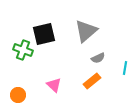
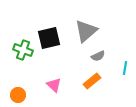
black square: moved 5 px right, 4 px down
gray semicircle: moved 2 px up
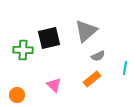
green cross: rotated 18 degrees counterclockwise
orange rectangle: moved 2 px up
orange circle: moved 1 px left
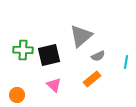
gray triangle: moved 5 px left, 5 px down
black square: moved 17 px down
cyan line: moved 1 px right, 6 px up
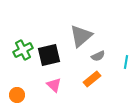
green cross: rotated 30 degrees counterclockwise
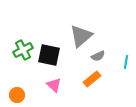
black square: rotated 25 degrees clockwise
